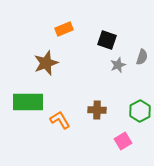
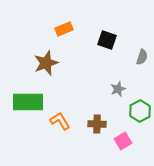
gray star: moved 24 px down
brown cross: moved 14 px down
orange L-shape: moved 1 px down
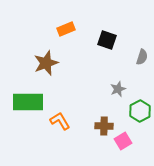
orange rectangle: moved 2 px right
brown cross: moved 7 px right, 2 px down
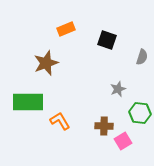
green hexagon: moved 2 px down; rotated 25 degrees counterclockwise
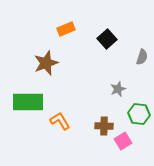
black square: moved 1 px up; rotated 30 degrees clockwise
green hexagon: moved 1 px left, 1 px down
